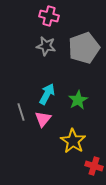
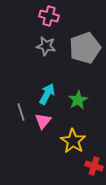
gray pentagon: moved 1 px right
pink triangle: moved 2 px down
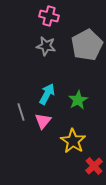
gray pentagon: moved 2 px right, 3 px up; rotated 8 degrees counterclockwise
red cross: rotated 30 degrees clockwise
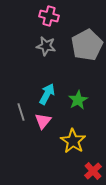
red cross: moved 1 px left, 5 px down
